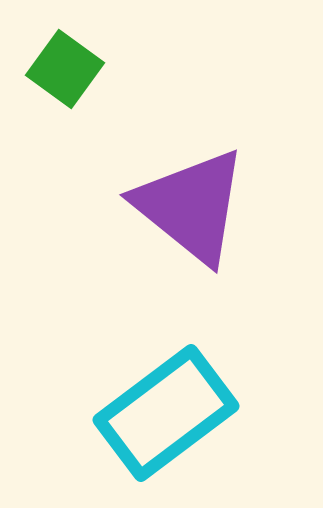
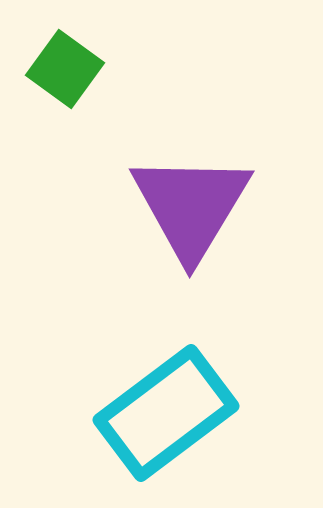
purple triangle: rotated 22 degrees clockwise
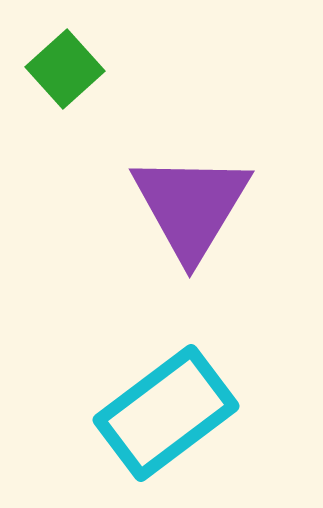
green square: rotated 12 degrees clockwise
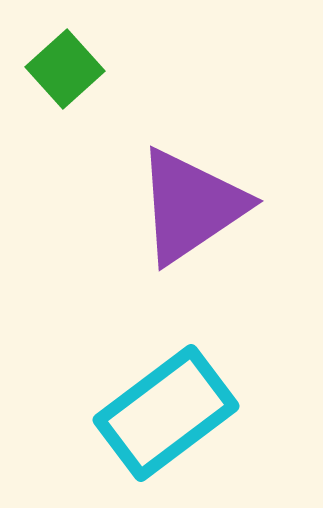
purple triangle: rotated 25 degrees clockwise
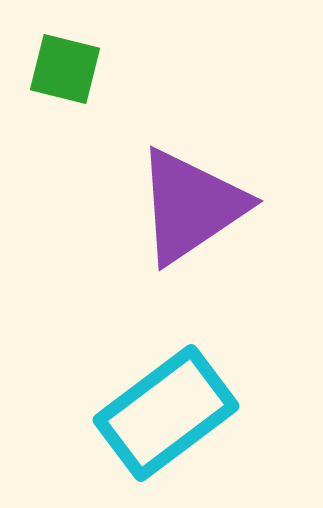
green square: rotated 34 degrees counterclockwise
